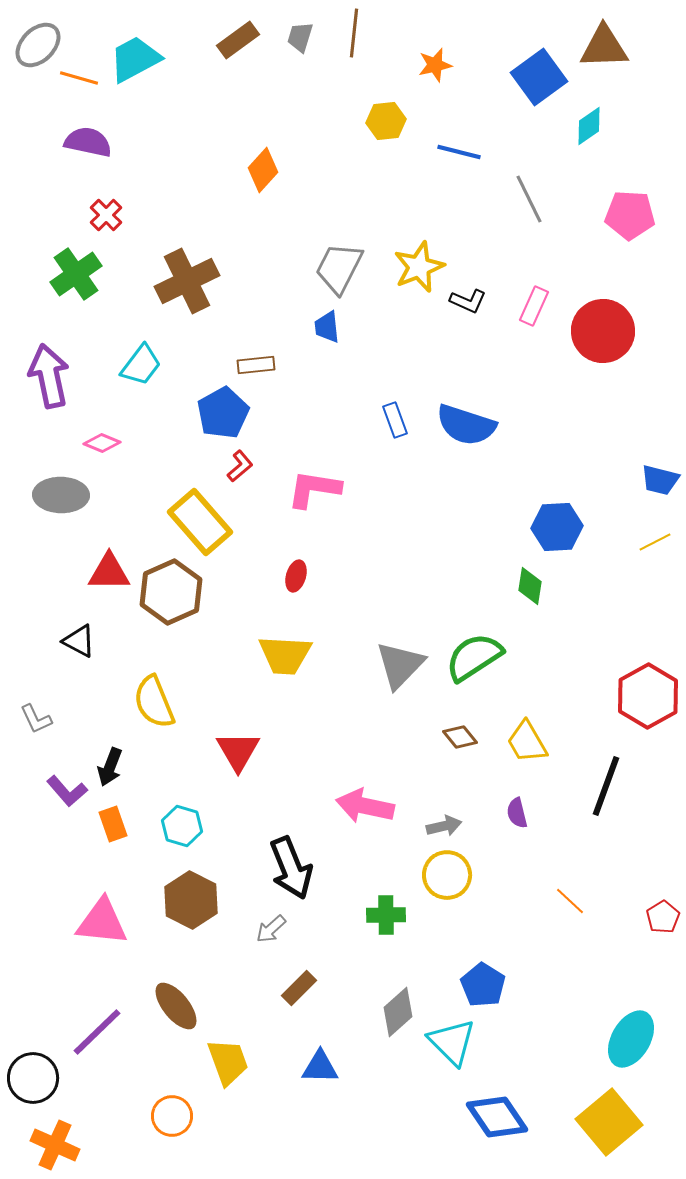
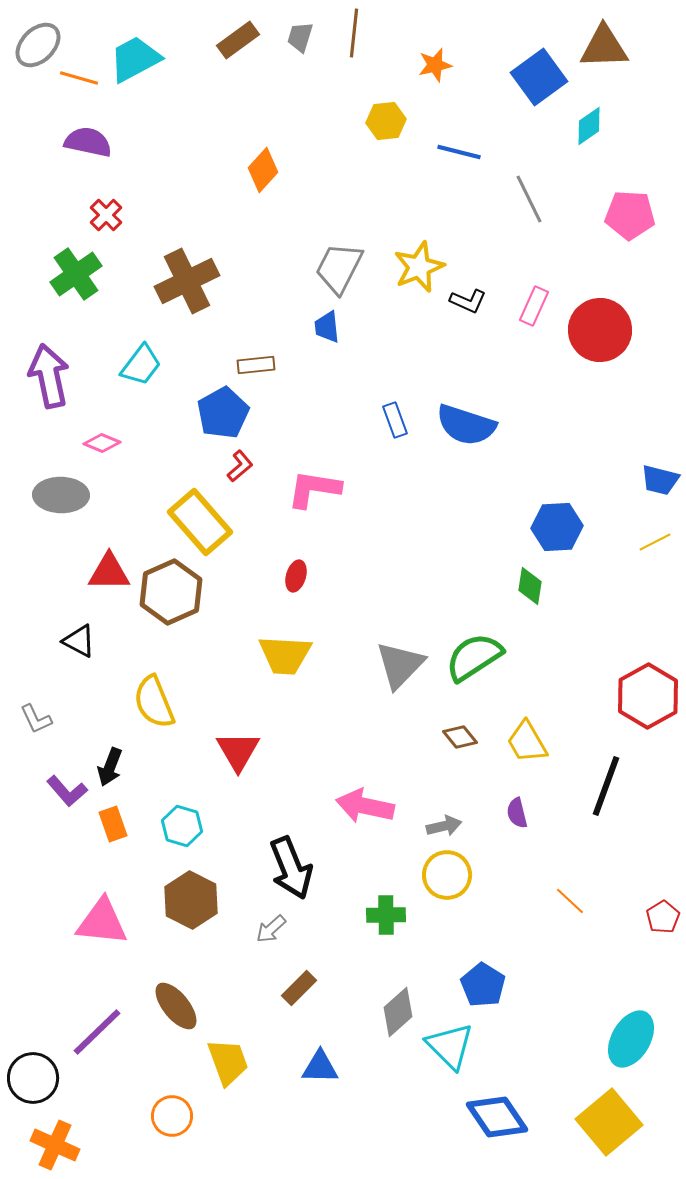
red circle at (603, 331): moved 3 px left, 1 px up
cyan triangle at (452, 1042): moved 2 px left, 4 px down
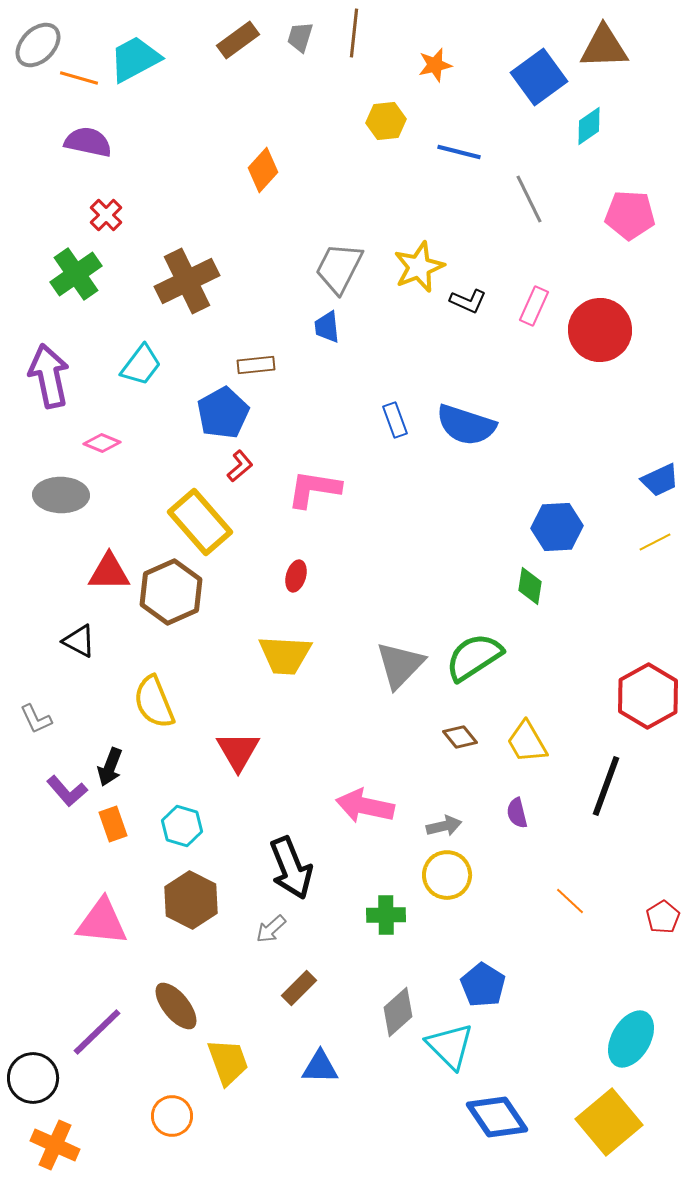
blue trapezoid at (660, 480): rotated 39 degrees counterclockwise
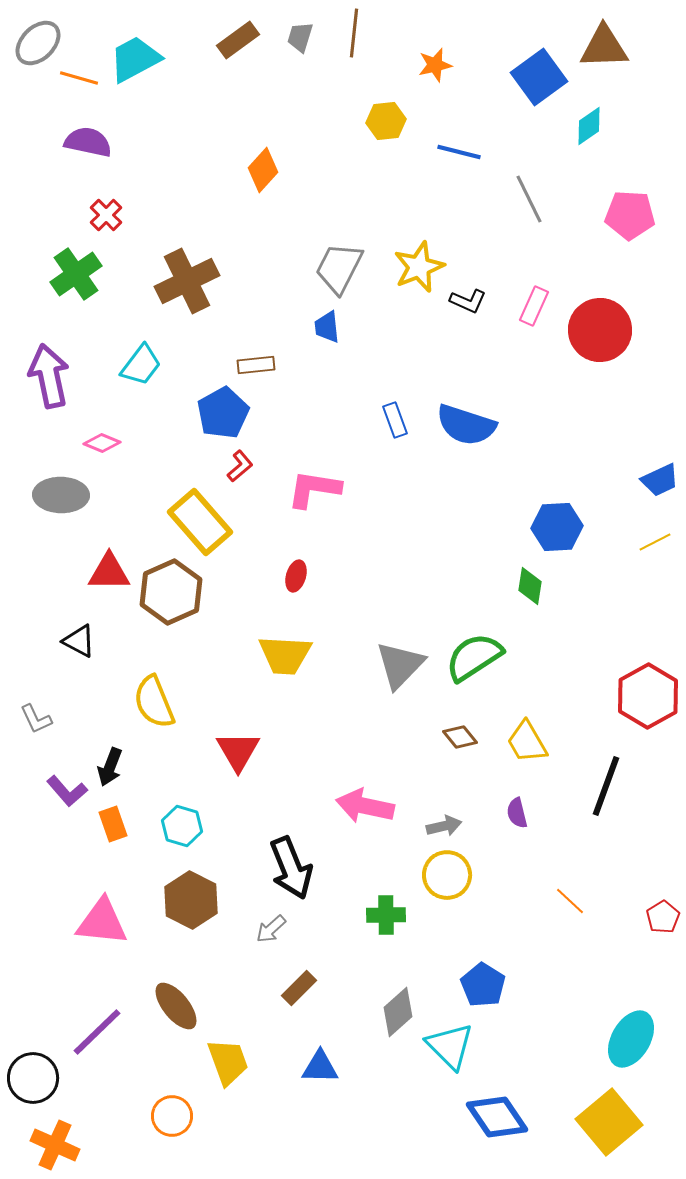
gray ellipse at (38, 45): moved 2 px up
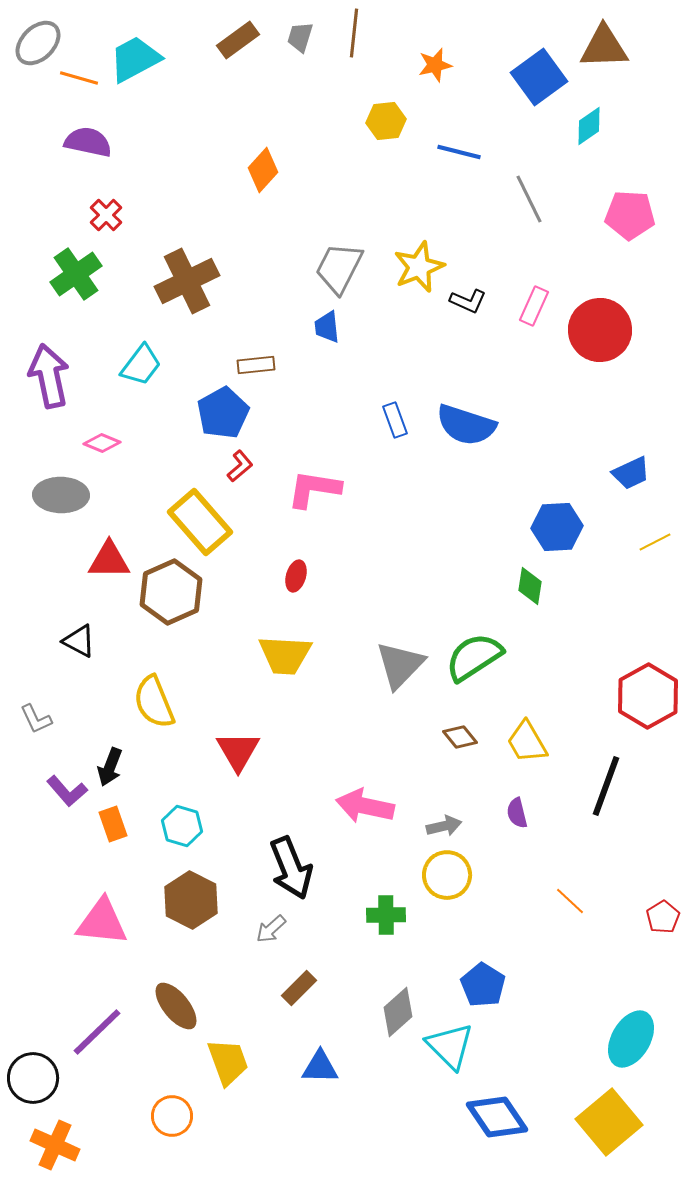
blue trapezoid at (660, 480): moved 29 px left, 7 px up
red triangle at (109, 572): moved 12 px up
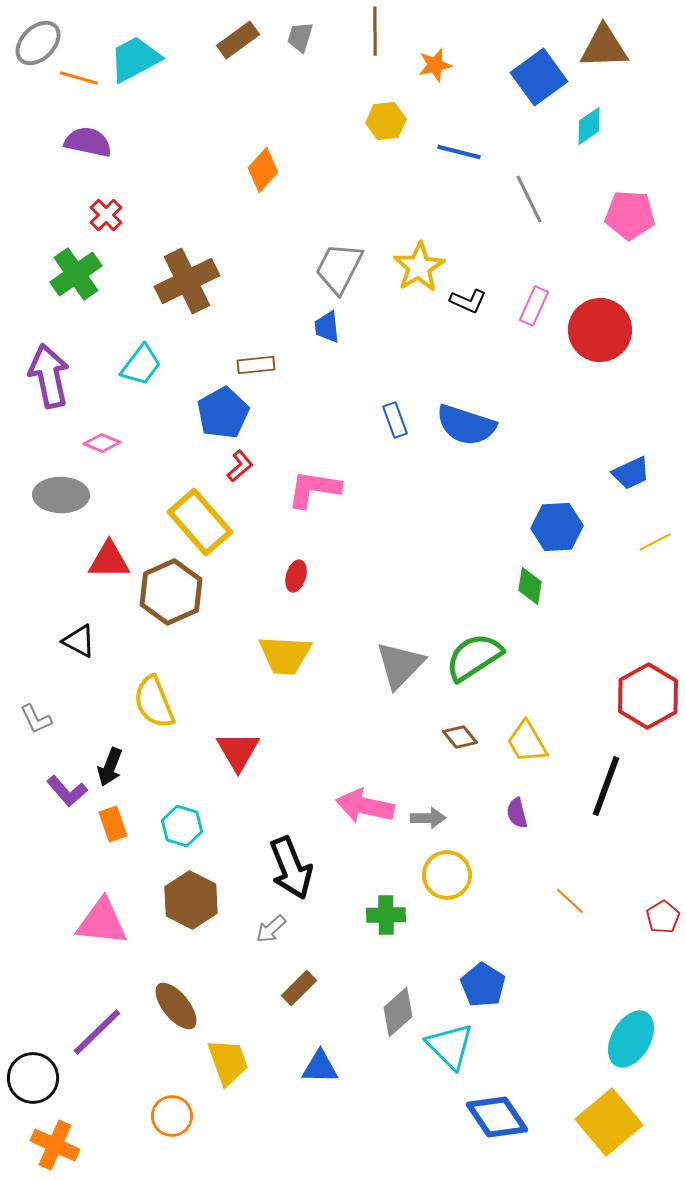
brown line at (354, 33): moved 21 px right, 2 px up; rotated 6 degrees counterclockwise
yellow star at (419, 267): rotated 9 degrees counterclockwise
gray arrow at (444, 826): moved 16 px left, 8 px up; rotated 12 degrees clockwise
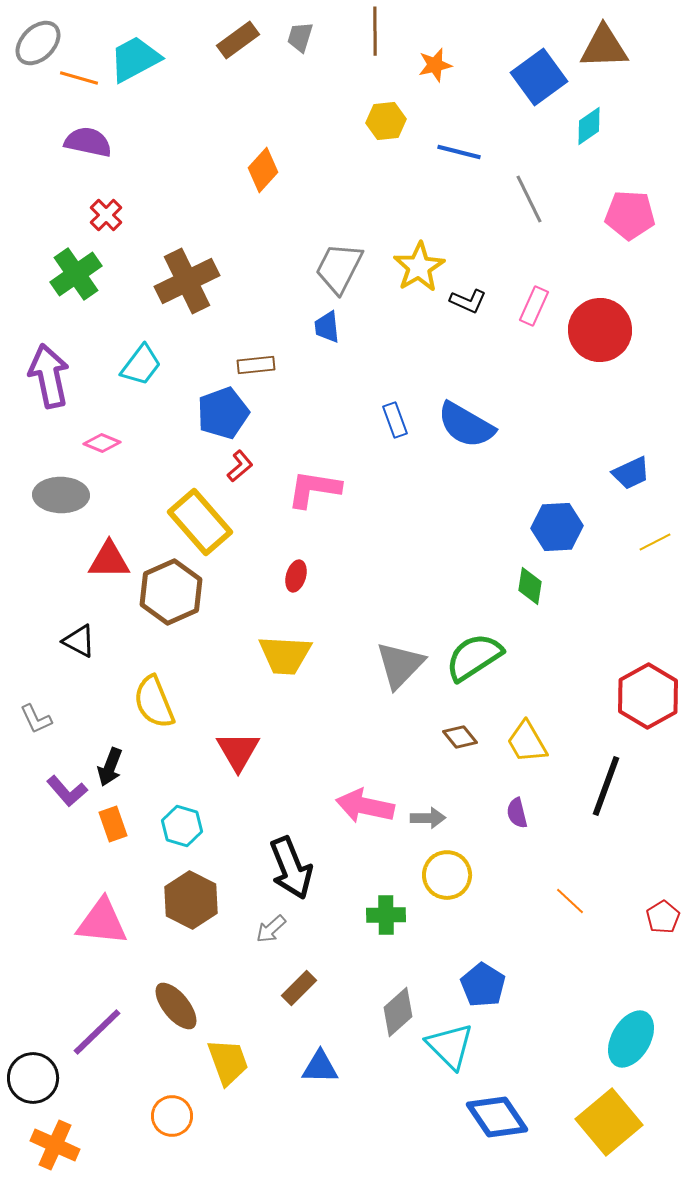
blue pentagon at (223, 413): rotated 9 degrees clockwise
blue semicircle at (466, 425): rotated 12 degrees clockwise
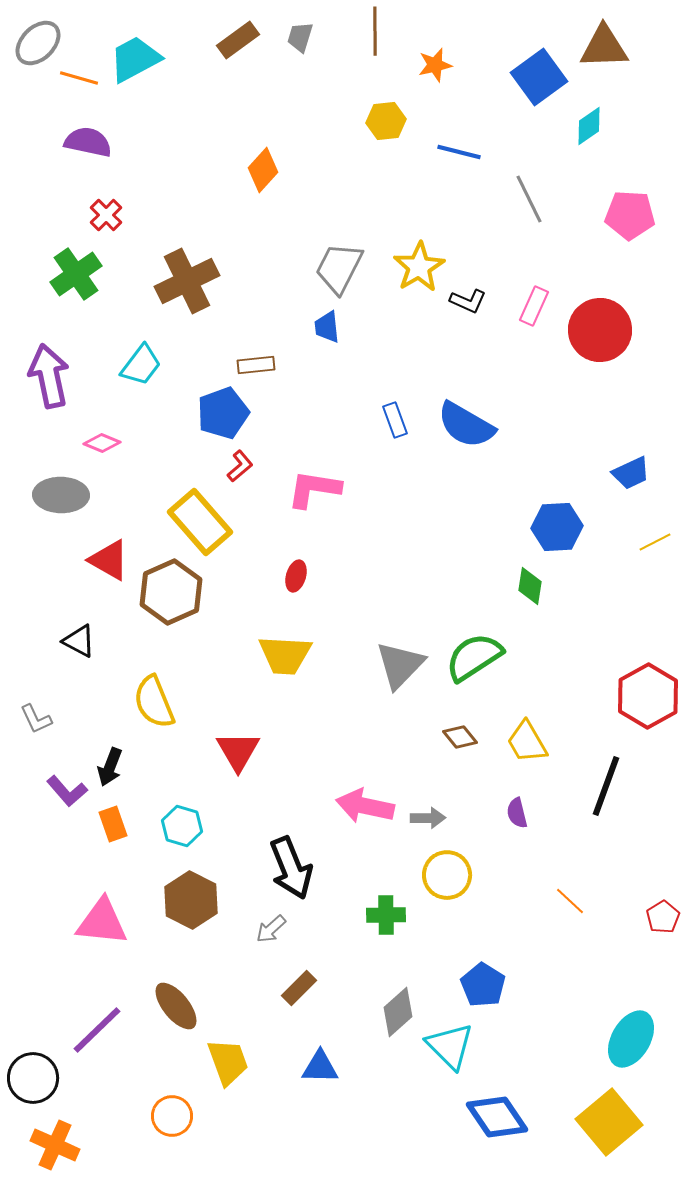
red triangle at (109, 560): rotated 30 degrees clockwise
purple line at (97, 1032): moved 2 px up
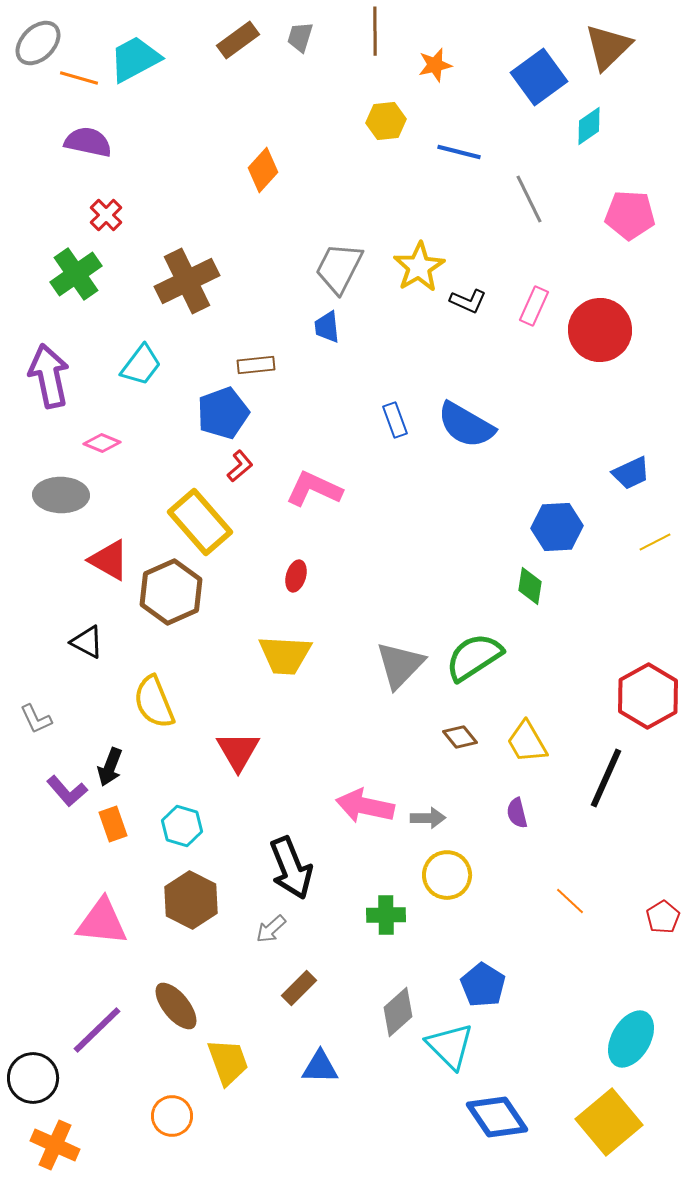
brown triangle at (604, 47): moved 4 px right; rotated 42 degrees counterclockwise
pink L-shape at (314, 489): rotated 16 degrees clockwise
black triangle at (79, 641): moved 8 px right, 1 px down
black line at (606, 786): moved 8 px up; rotated 4 degrees clockwise
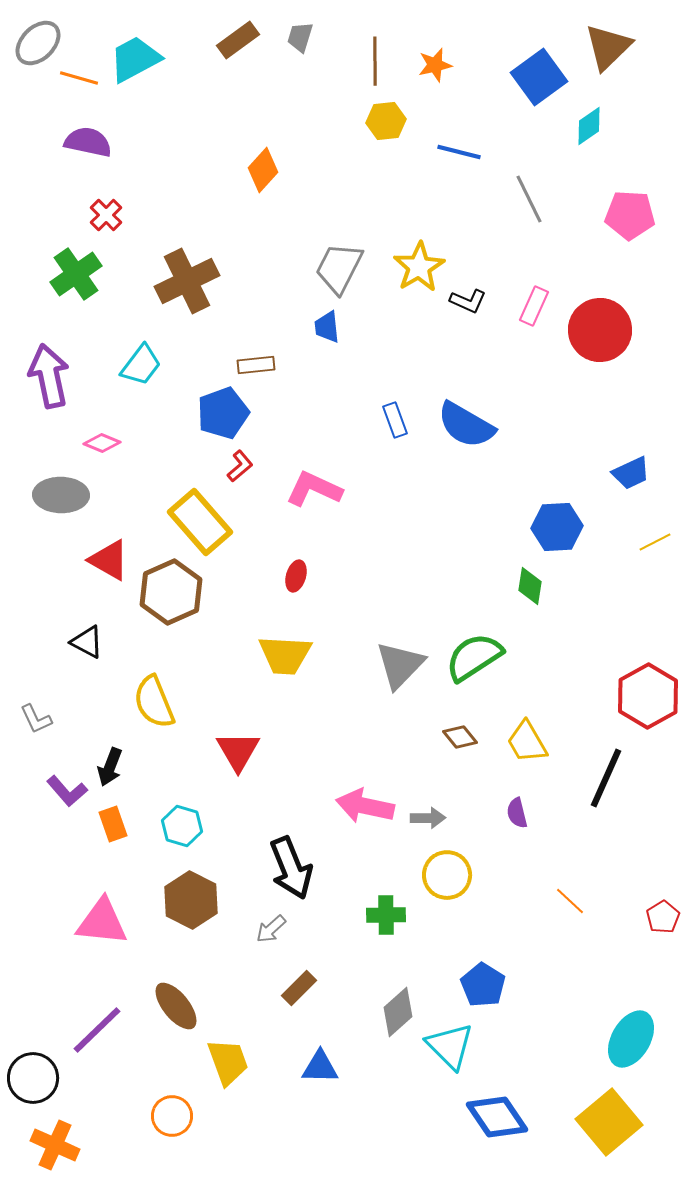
brown line at (375, 31): moved 30 px down
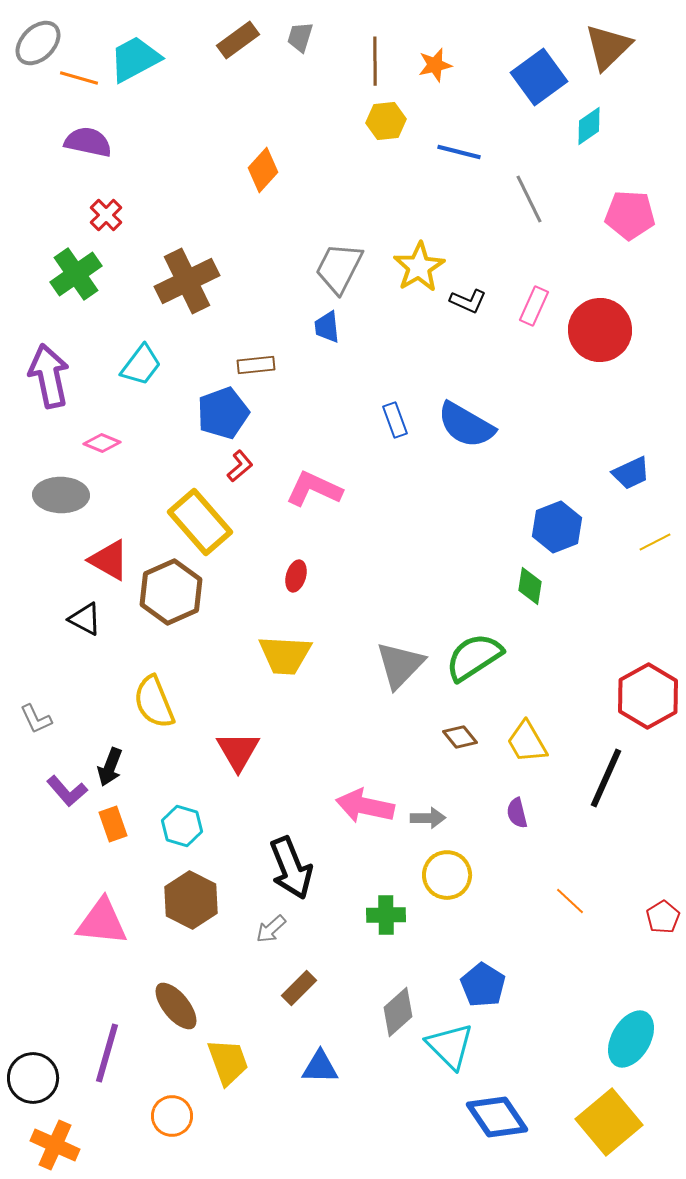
blue hexagon at (557, 527): rotated 18 degrees counterclockwise
black triangle at (87, 642): moved 2 px left, 23 px up
purple line at (97, 1030): moved 10 px right, 23 px down; rotated 30 degrees counterclockwise
